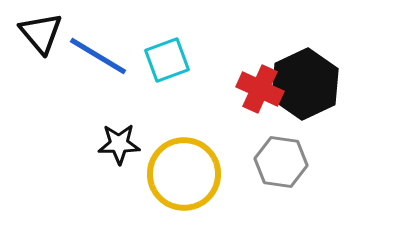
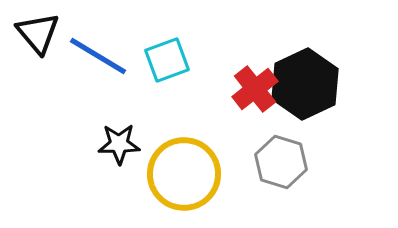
black triangle: moved 3 px left
red cross: moved 5 px left; rotated 27 degrees clockwise
gray hexagon: rotated 9 degrees clockwise
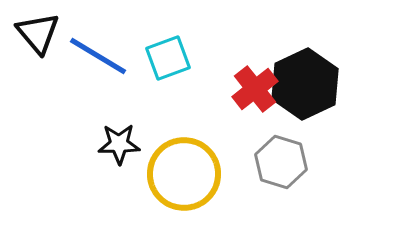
cyan square: moved 1 px right, 2 px up
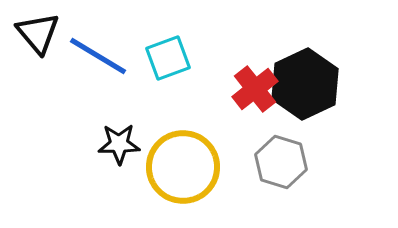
yellow circle: moved 1 px left, 7 px up
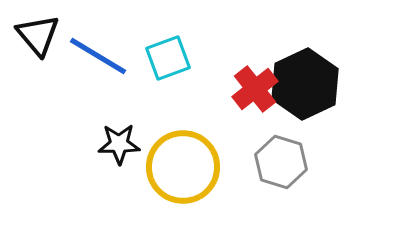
black triangle: moved 2 px down
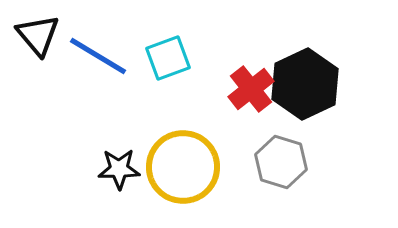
red cross: moved 4 px left
black star: moved 25 px down
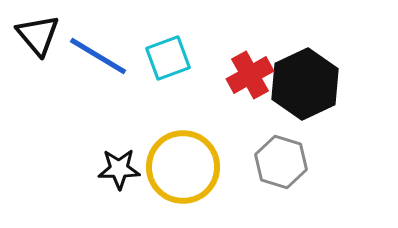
red cross: moved 1 px left, 14 px up; rotated 9 degrees clockwise
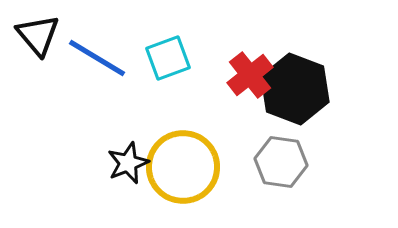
blue line: moved 1 px left, 2 px down
red cross: rotated 9 degrees counterclockwise
black hexagon: moved 10 px left, 5 px down; rotated 14 degrees counterclockwise
gray hexagon: rotated 9 degrees counterclockwise
black star: moved 9 px right, 6 px up; rotated 21 degrees counterclockwise
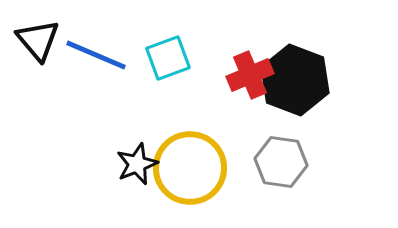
black triangle: moved 5 px down
blue line: moved 1 px left, 3 px up; rotated 8 degrees counterclockwise
red cross: rotated 15 degrees clockwise
black hexagon: moved 9 px up
black star: moved 9 px right, 1 px down
yellow circle: moved 7 px right, 1 px down
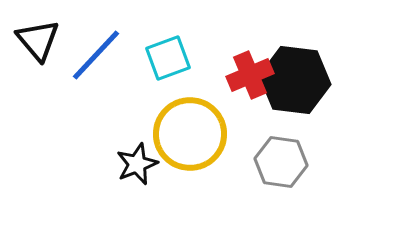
blue line: rotated 70 degrees counterclockwise
black hexagon: rotated 14 degrees counterclockwise
yellow circle: moved 34 px up
